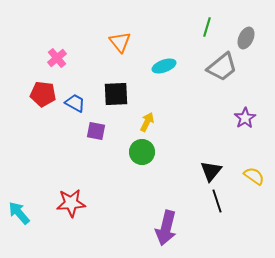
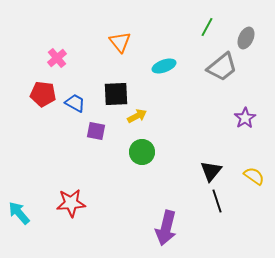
green line: rotated 12 degrees clockwise
yellow arrow: moved 10 px left, 6 px up; rotated 36 degrees clockwise
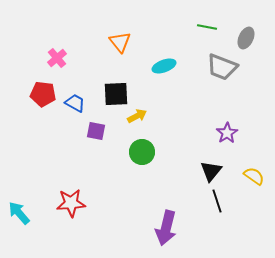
green line: rotated 72 degrees clockwise
gray trapezoid: rotated 60 degrees clockwise
purple star: moved 18 px left, 15 px down
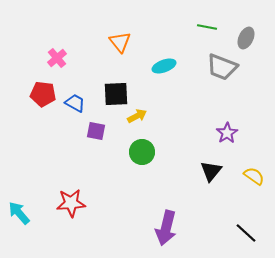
black line: moved 29 px right, 32 px down; rotated 30 degrees counterclockwise
